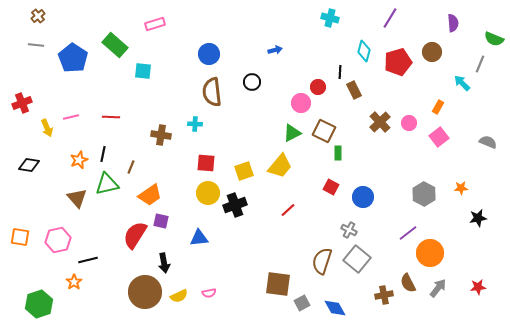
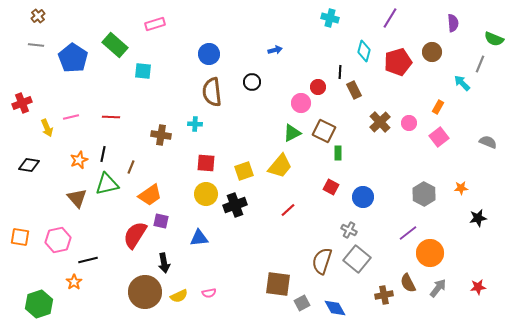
yellow circle at (208, 193): moved 2 px left, 1 px down
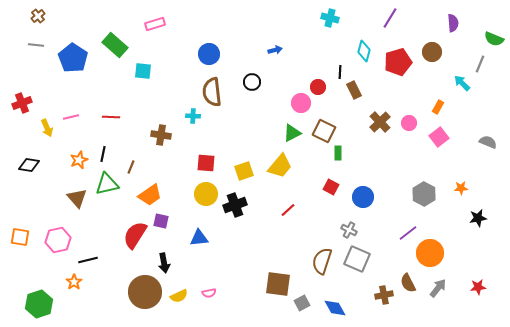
cyan cross at (195, 124): moved 2 px left, 8 px up
gray square at (357, 259): rotated 16 degrees counterclockwise
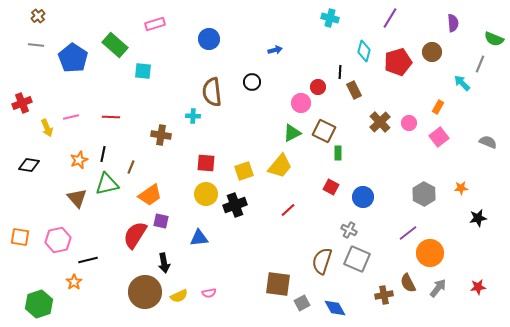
blue circle at (209, 54): moved 15 px up
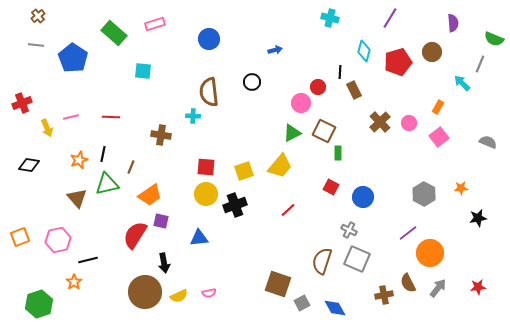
green rectangle at (115, 45): moved 1 px left, 12 px up
brown semicircle at (212, 92): moved 3 px left
red square at (206, 163): moved 4 px down
orange square at (20, 237): rotated 30 degrees counterclockwise
brown square at (278, 284): rotated 12 degrees clockwise
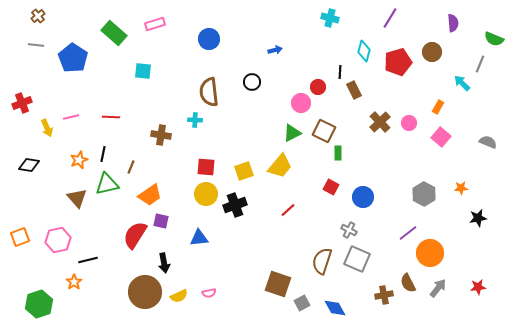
cyan cross at (193, 116): moved 2 px right, 4 px down
pink square at (439, 137): moved 2 px right; rotated 12 degrees counterclockwise
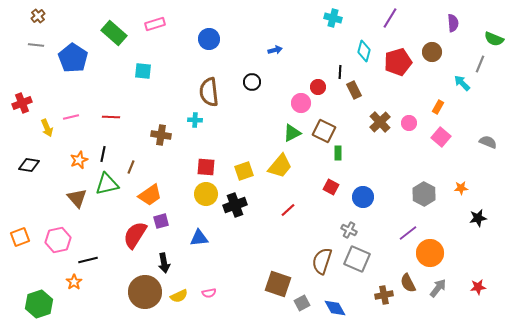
cyan cross at (330, 18): moved 3 px right
purple square at (161, 221): rotated 28 degrees counterclockwise
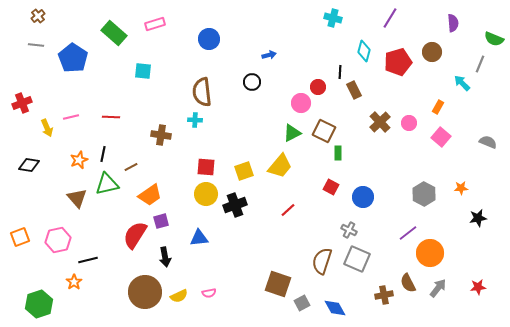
blue arrow at (275, 50): moved 6 px left, 5 px down
brown semicircle at (209, 92): moved 7 px left
brown line at (131, 167): rotated 40 degrees clockwise
black arrow at (164, 263): moved 1 px right, 6 px up
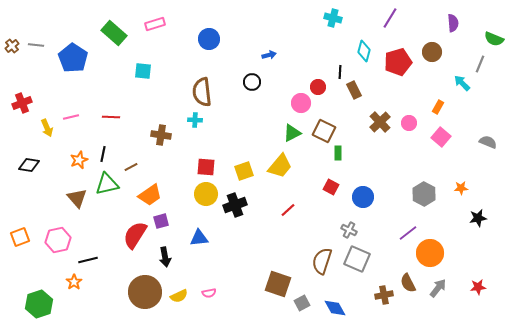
brown cross at (38, 16): moved 26 px left, 30 px down
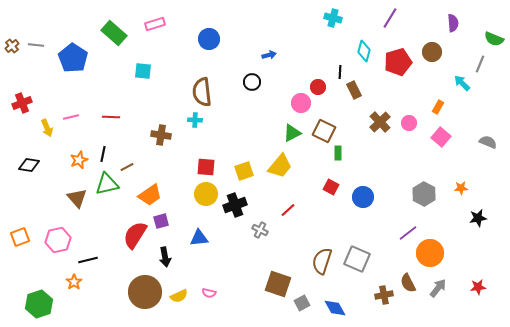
brown line at (131, 167): moved 4 px left
gray cross at (349, 230): moved 89 px left
pink semicircle at (209, 293): rotated 24 degrees clockwise
